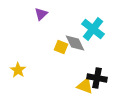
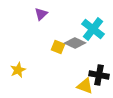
gray diamond: rotated 40 degrees counterclockwise
yellow square: moved 3 px left
yellow star: rotated 14 degrees clockwise
black cross: moved 2 px right, 3 px up
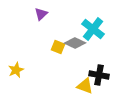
yellow star: moved 2 px left
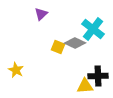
yellow star: rotated 21 degrees counterclockwise
black cross: moved 1 px left, 1 px down; rotated 12 degrees counterclockwise
yellow triangle: rotated 24 degrees counterclockwise
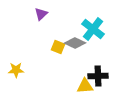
yellow star: rotated 28 degrees counterclockwise
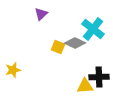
yellow star: moved 3 px left; rotated 14 degrees counterclockwise
black cross: moved 1 px right, 1 px down
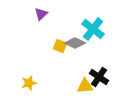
yellow square: moved 2 px right, 1 px up
yellow star: moved 16 px right, 13 px down
black cross: rotated 36 degrees clockwise
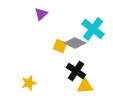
black cross: moved 23 px left, 6 px up
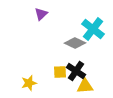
yellow square: moved 26 px down; rotated 24 degrees counterclockwise
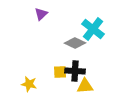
black cross: moved 1 px left; rotated 30 degrees counterclockwise
yellow star: moved 1 px down; rotated 28 degrees clockwise
